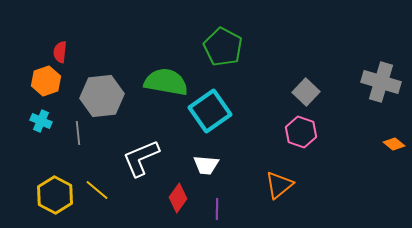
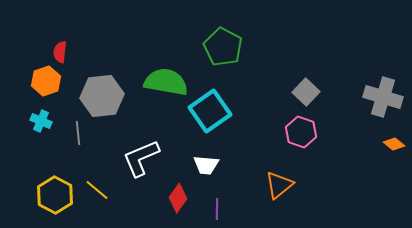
gray cross: moved 2 px right, 15 px down
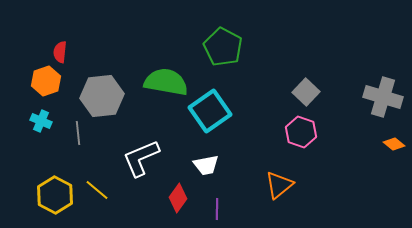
white trapezoid: rotated 16 degrees counterclockwise
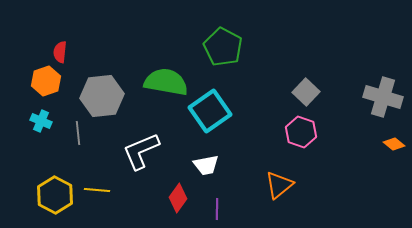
white L-shape: moved 7 px up
yellow line: rotated 35 degrees counterclockwise
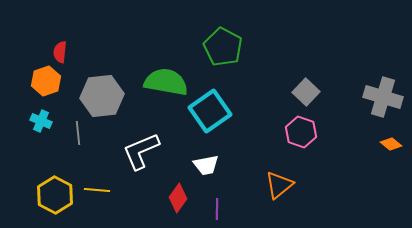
orange diamond: moved 3 px left
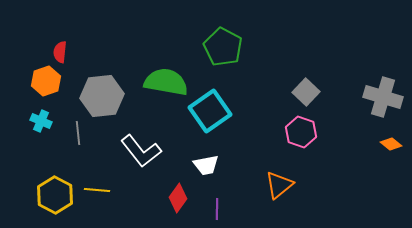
white L-shape: rotated 105 degrees counterclockwise
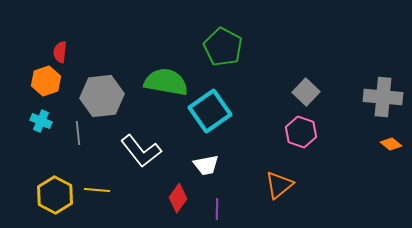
gray cross: rotated 12 degrees counterclockwise
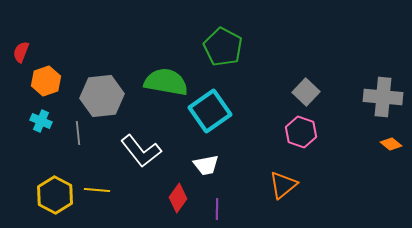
red semicircle: moved 39 px left; rotated 15 degrees clockwise
orange triangle: moved 4 px right
